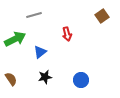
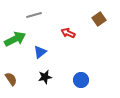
brown square: moved 3 px left, 3 px down
red arrow: moved 1 px right, 1 px up; rotated 128 degrees clockwise
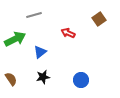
black star: moved 2 px left
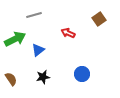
blue triangle: moved 2 px left, 2 px up
blue circle: moved 1 px right, 6 px up
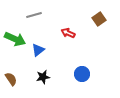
green arrow: rotated 50 degrees clockwise
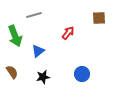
brown square: moved 1 px up; rotated 32 degrees clockwise
red arrow: rotated 104 degrees clockwise
green arrow: moved 3 px up; rotated 45 degrees clockwise
blue triangle: moved 1 px down
brown semicircle: moved 1 px right, 7 px up
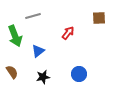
gray line: moved 1 px left, 1 px down
blue circle: moved 3 px left
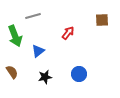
brown square: moved 3 px right, 2 px down
black star: moved 2 px right
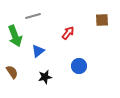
blue circle: moved 8 px up
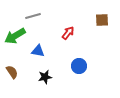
green arrow: rotated 80 degrees clockwise
blue triangle: rotated 48 degrees clockwise
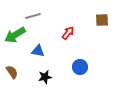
green arrow: moved 1 px up
blue circle: moved 1 px right, 1 px down
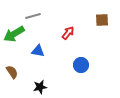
green arrow: moved 1 px left, 1 px up
blue circle: moved 1 px right, 2 px up
black star: moved 5 px left, 10 px down
